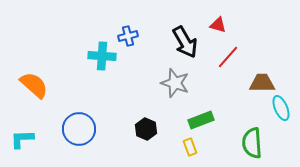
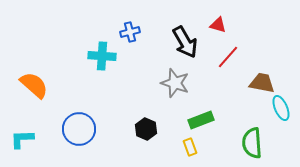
blue cross: moved 2 px right, 4 px up
brown trapezoid: rotated 12 degrees clockwise
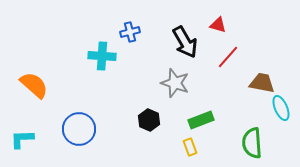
black hexagon: moved 3 px right, 9 px up
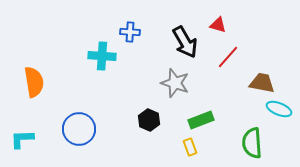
blue cross: rotated 18 degrees clockwise
orange semicircle: moved 3 px up; rotated 40 degrees clockwise
cyan ellipse: moved 2 px left, 1 px down; rotated 45 degrees counterclockwise
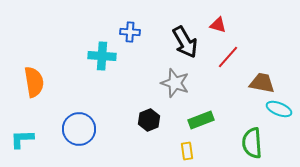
black hexagon: rotated 15 degrees clockwise
yellow rectangle: moved 3 px left, 4 px down; rotated 12 degrees clockwise
